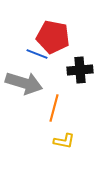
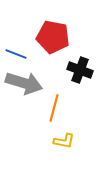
blue line: moved 21 px left
black cross: rotated 25 degrees clockwise
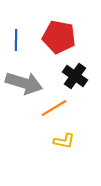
red pentagon: moved 6 px right
blue line: moved 14 px up; rotated 70 degrees clockwise
black cross: moved 5 px left, 6 px down; rotated 15 degrees clockwise
orange line: rotated 44 degrees clockwise
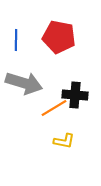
black cross: moved 19 px down; rotated 30 degrees counterclockwise
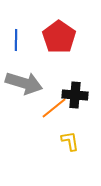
red pentagon: rotated 24 degrees clockwise
orange line: rotated 8 degrees counterclockwise
yellow L-shape: moved 6 px right; rotated 110 degrees counterclockwise
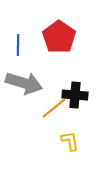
blue line: moved 2 px right, 5 px down
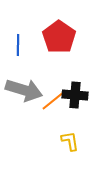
gray arrow: moved 7 px down
orange line: moved 8 px up
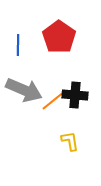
gray arrow: rotated 6 degrees clockwise
